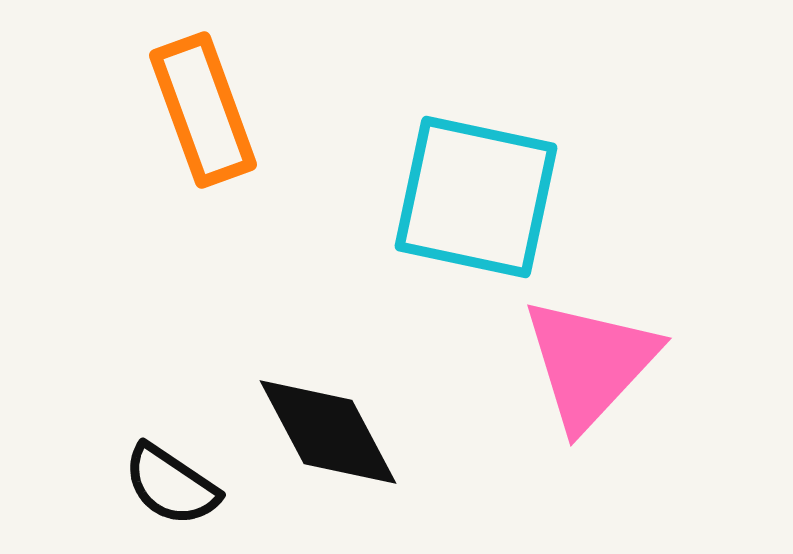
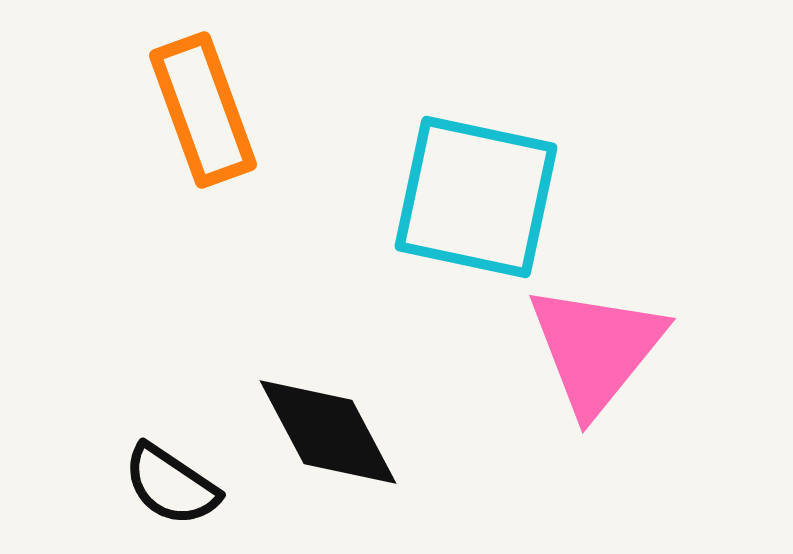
pink triangle: moved 6 px right, 14 px up; rotated 4 degrees counterclockwise
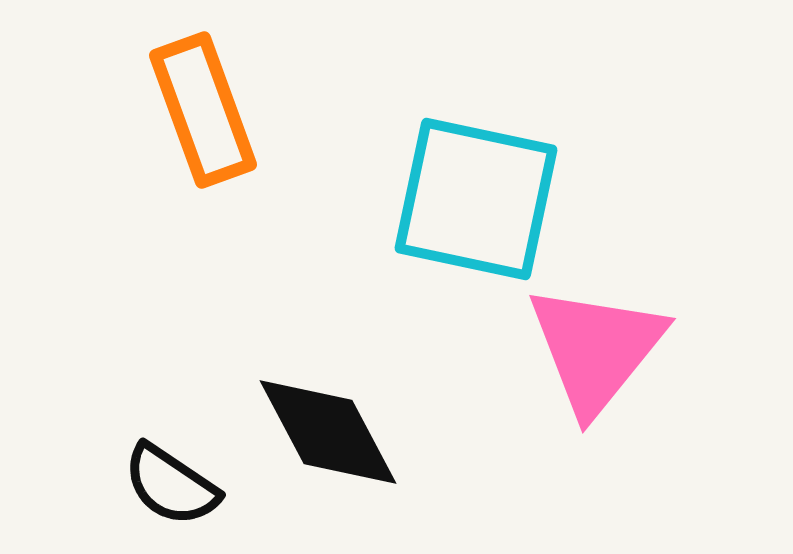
cyan square: moved 2 px down
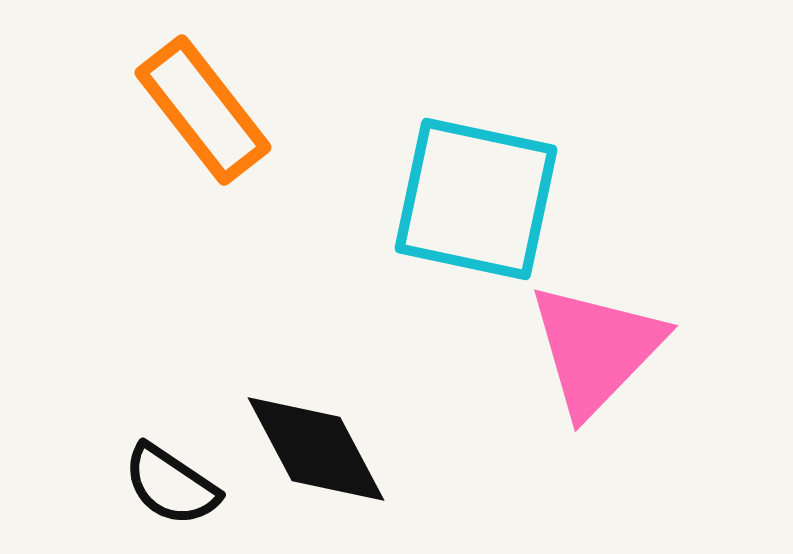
orange rectangle: rotated 18 degrees counterclockwise
pink triangle: rotated 5 degrees clockwise
black diamond: moved 12 px left, 17 px down
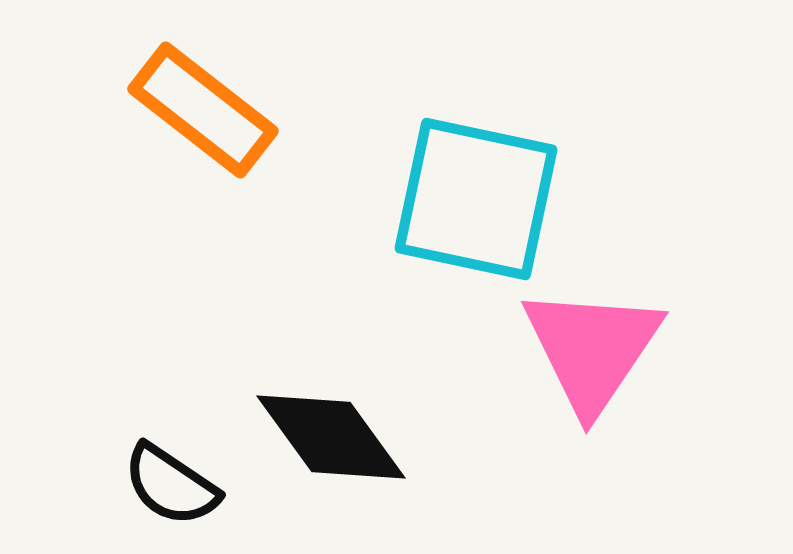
orange rectangle: rotated 14 degrees counterclockwise
pink triangle: moved 4 px left; rotated 10 degrees counterclockwise
black diamond: moved 15 px right, 12 px up; rotated 8 degrees counterclockwise
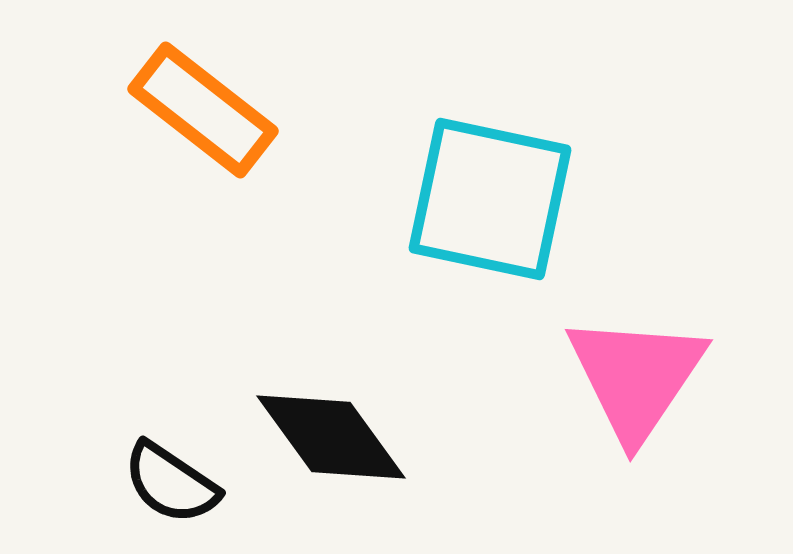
cyan square: moved 14 px right
pink triangle: moved 44 px right, 28 px down
black semicircle: moved 2 px up
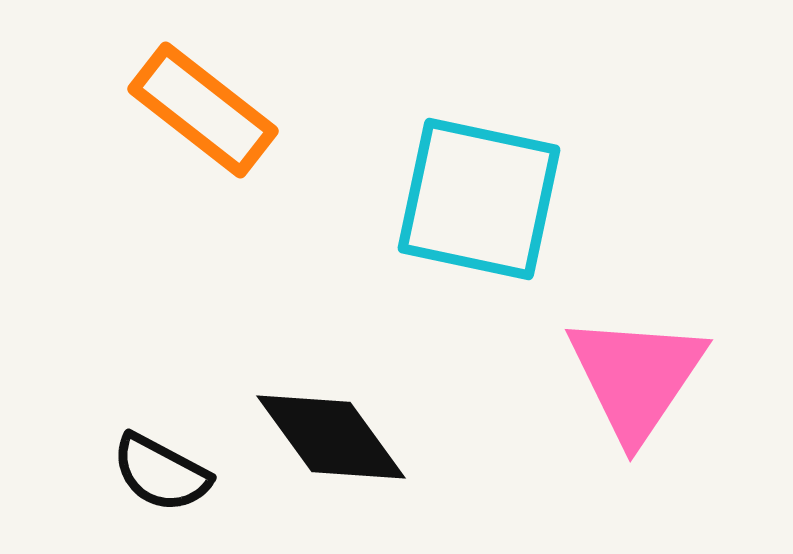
cyan square: moved 11 px left
black semicircle: moved 10 px left, 10 px up; rotated 6 degrees counterclockwise
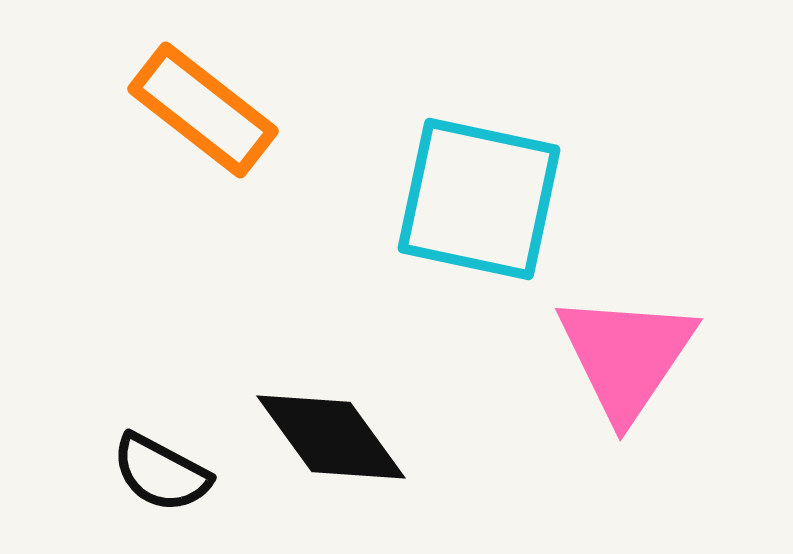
pink triangle: moved 10 px left, 21 px up
